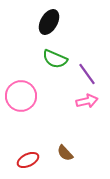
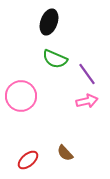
black ellipse: rotated 10 degrees counterclockwise
red ellipse: rotated 15 degrees counterclockwise
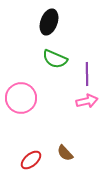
purple line: rotated 35 degrees clockwise
pink circle: moved 2 px down
red ellipse: moved 3 px right
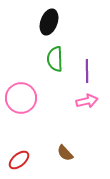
green semicircle: rotated 65 degrees clockwise
purple line: moved 3 px up
red ellipse: moved 12 px left
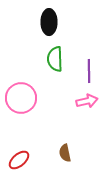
black ellipse: rotated 20 degrees counterclockwise
purple line: moved 2 px right
brown semicircle: rotated 30 degrees clockwise
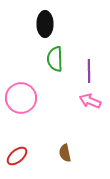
black ellipse: moved 4 px left, 2 px down
pink arrow: moved 3 px right; rotated 145 degrees counterclockwise
red ellipse: moved 2 px left, 4 px up
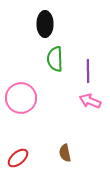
purple line: moved 1 px left
red ellipse: moved 1 px right, 2 px down
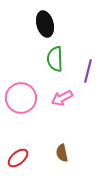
black ellipse: rotated 15 degrees counterclockwise
purple line: rotated 15 degrees clockwise
pink arrow: moved 28 px left, 3 px up; rotated 50 degrees counterclockwise
brown semicircle: moved 3 px left
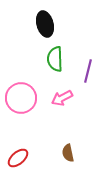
brown semicircle: moved 6 px right
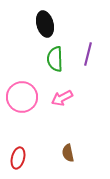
purple line: moved 17 px up
pink circle: moved 1 px right, 1 px up
red ellipse: rotated 35 degrees counterclockwise
